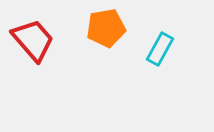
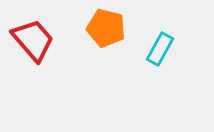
orange pentagon: rotated 24 degrees clockwise
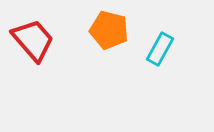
orange pentagon: moved 3 px right, 2 px down
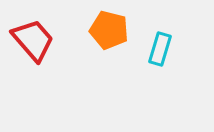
cyan rectangle: rotated 12 degrees counterclockwise
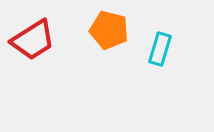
red trapezoid: rotated 99 degrees clockwise
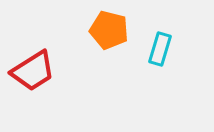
red trapezoid: moved 31 px down
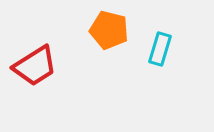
red trapezoid: moved 2 px right, 5 px up
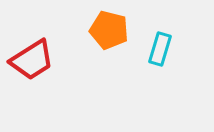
red trapezoid: moved 3 px left, 6 px up
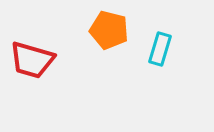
red trapezoid: rotated 48 degrees clockwise
